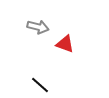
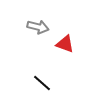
black line: moved 2 px right, 2 px up
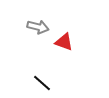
red triangle: moved 1 px left, 2 px up
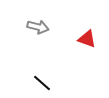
red triangle: moved 23 px right, 3 px up
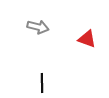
black line: rotated 48 degrees clockwise
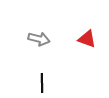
gray arrow: moved 1 px right, 12 px down
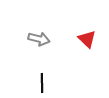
red triangle: rotated 24 degrees clockwise
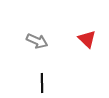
gray arrow: moved 2 px left, 2 px down; rotated 10 degrees clockwise
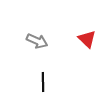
black line: moved 1 px right, 1 px up
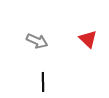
red triangle: moved 1 px right
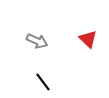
black line: rotated 36 degrees counterclockwise
